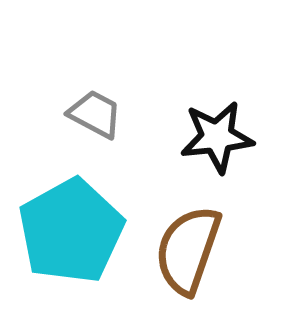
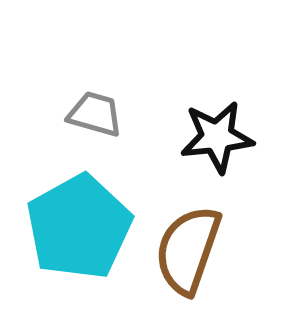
gray trapezoid: rotated 12 degrees counterclockwise
cyan pentagon: moved 8 px right, 4 px up
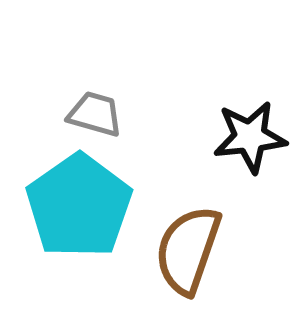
black star: moved 33 px right
cyan pentagon: moved 21 px up; rotated 6 degrees counterclockwise
